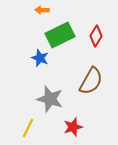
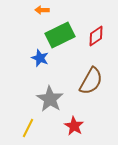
red diamond: rotated 25 degrees clockwise
gray star: rotated 16 degrees clockwise
red star: moved 1 px right, 1 px up; rotated 24 degrees counterclockwise
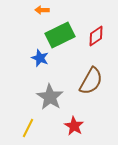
gray star: moved 2 px up
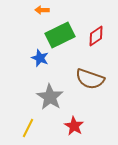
brown semicircle: moved 1 px left, 2 px up; rotated 80 degrees clockwise
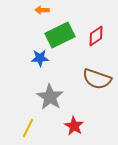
blue star: rotated 24 degrees counterclockwise
brown semicircle: moved 7 px right
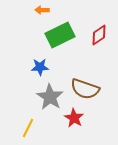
red diamond: moved 3 px right, 1 px up
blue star: moved 9 px down
brown semicircle: moved 12 px left, 10 px down
red star: moved 8 px up
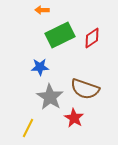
red diamond: moved 7 px left, 3 px down
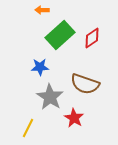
green rectangle: rotated 16 degrees counterclockwise
brown semicircle: moved 5 px up
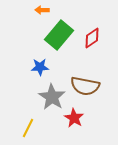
green rectangle: moved 1 px left; rotated 8 degrees counterclockwise
brown semicircle: moved 2 px down; rotated 8 degrees counterclockwise
gray star: moved 2 px right
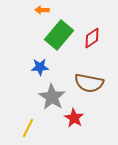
brown semicircle: moved 4 px right, 3 px up
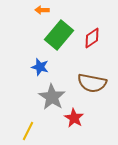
blue star: rotated 18 degrees clockwise
brown semicircle: moved 3 px right
yellow line: moved 3 px down
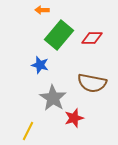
red diamond: rotated 35 degrees clockwise
blue star: moved 2 px up
gray star: moved 1 px right, 1 px down
red star: rotated 24 degrees clockwise
